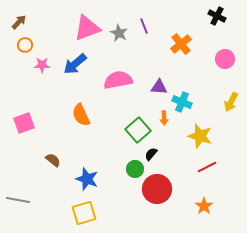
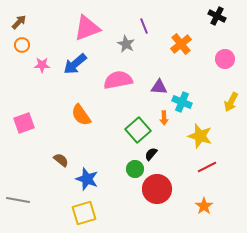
gray star: moved 7 px right, 11 px down
orange circle: moved 3 px left
orange semicircle: rotated 10 degrees counterclockwise
brown semicircle: moved 8 px right
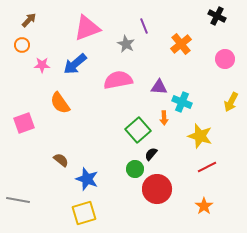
brown arrow: moved 10 px right, 2 px up
orange semicircle: moved 21 px left, 12 px up
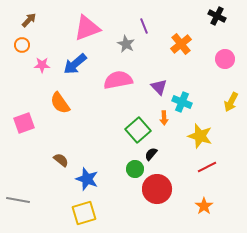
purple triangle: rotated 42 degrees clockwise
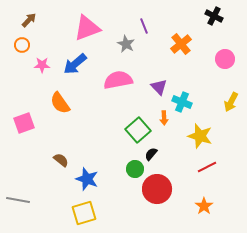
black cross: moved 3 px left
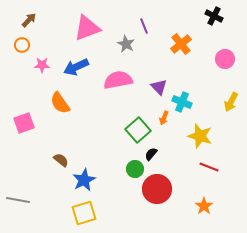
blue arrow: moved 1 px right, 3 px down; rotated 15 degrees clockwise
orange arrow: rotated 24 degrees clockwise
red line: moved 2 px right; rotated 48 degrees clockwise
blue star: moved 3 px left, 1 px down; rotated 25 degrees clockwise
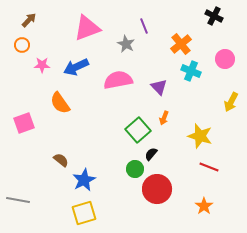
cyan cross: moved 9 px right, 31 px up
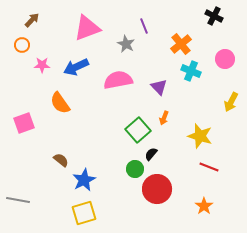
brown arrow: moved 3 px right
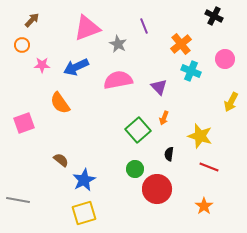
gray star: moved 8 px left
black semicircle: moved 18 px right; rotated 32 degrees counterclockwise
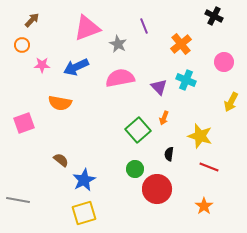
pink circle: moved 1 px left, 3 px down
cyan cross: moved 5 px left, 9 px down
pink semicircle: moved 2 px right, 2 px up
orange semicircle: rotated 45 degrees counterclockwise
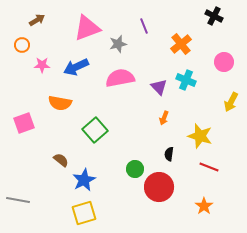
brown arrow: moved 5 px right; rotated 14 degrees clockwise
gray star: rotated 30 degrees clockwise
green square: moved 43 px left
red circle: moved 2 px right, 2 px up
